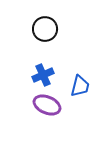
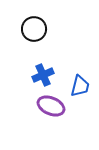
black circle: moved 11 px left
purple ellipse: moved 4 px right, 1 px down
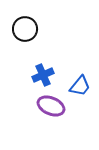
black circle: moved 9 px left
blue trapezoid: rotated 25 degrees clockwise
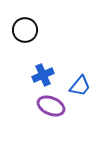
black circle: moved 1 px down
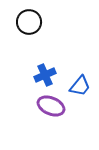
black circle: moved 4 px right, 8 px up
blue cross: moved 2 px right
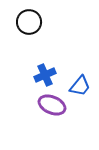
purple ellipse: moved 1 px right, 1 px up
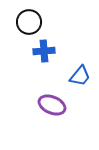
blue cross: moved 1 px left, 24 px up; rotated 20 degrees clockwise
blue trapezoid: moved 10 px up
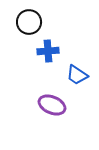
blue cross: moved 4 px right
blue trapezoid: moved 3 px left, 1 px up; rotated 85 degrees clockwise
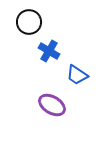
blue cross: moved 1 px right; rotated 35 degrees clockwise
purple ellipse: rotated 8 degrees clockwise
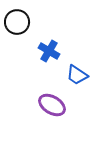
black circle: moved 12 px left
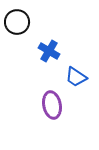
blue trapezoid: moved 1 px left, 2 px down
purple ellipse: rotated 48 degrees clockwise
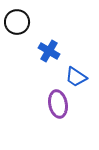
purple ellipse: moved 6 px right, 1 px up
